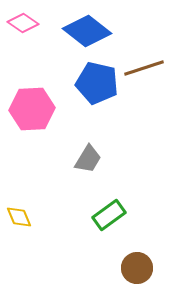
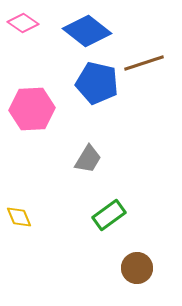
brown line: moved 5 px up
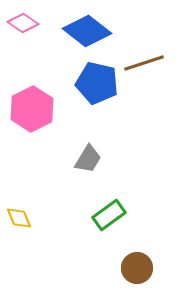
pink hexagon: rotated 24 degrees counterclockwise
yellow diamond: moved 1 px down
